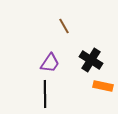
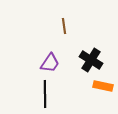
brown line: rotated 21 degrees clockwise
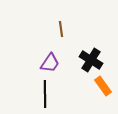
brown line: moved 3 px left, 3 px down
orange rectangle: rotated 42 degrees clockwise
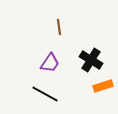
brown line: moved 2 px left, 2 px up
orange rectangle: rotated 72 degrees counterclockwise
black line: rotated 60 degrees counterclockwise
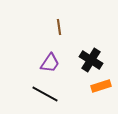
orange rectangle: moved 2 px left
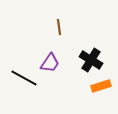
black line: moved 21 px left, 16 px up
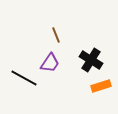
brown line: moved 3 px left, 8 px down; rotated 14 degrees counterclockwise
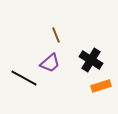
purple trapezoid: rotated 15 degrees clockwise
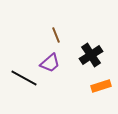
black cross: moved 5 px up; rotated 25 degrees clockwise
